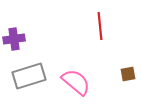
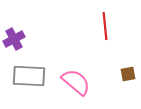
red line: moved 5 px right
purple cross: rotated 20 degrees counterclockwise
gray rectangle: rotated 20 degrees clockwise
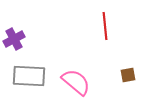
brown square: moved 1 px down
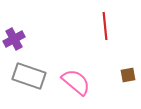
gray rectangle: rotated 16 degrees clockwise
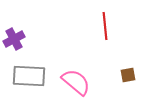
gray rectangle: rotated 16 degrees counterclockwise
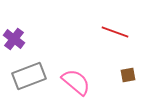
red line: moved 10 px right, 6 px down; rotated 64 degrees counterclockwise
purple cross: rotated 25 degrees counterclockwise
gray rectangle: rotated 24 degrees counterclockwise
